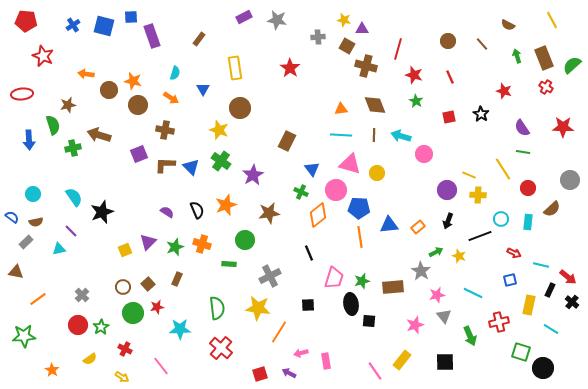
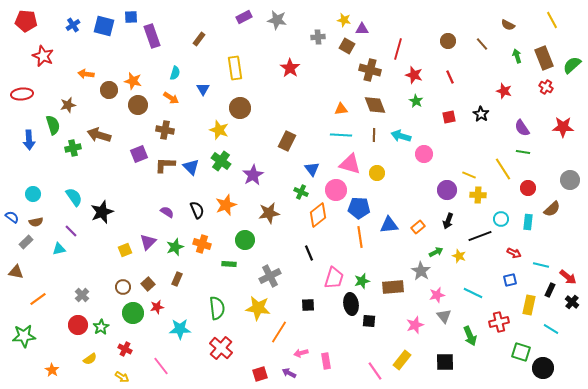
brown cross at (366, 66): moved 4 px right, 4 px down
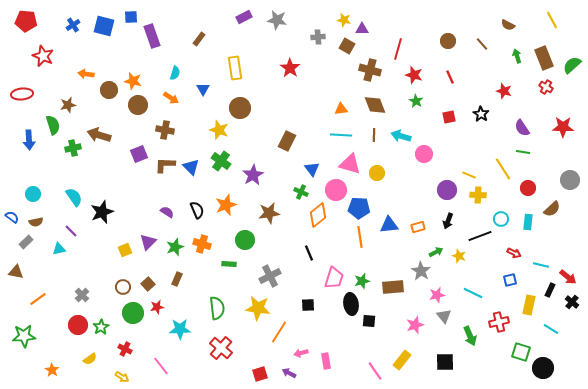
orange rectangle at (418, 227): rotated 24 degrees clockwise
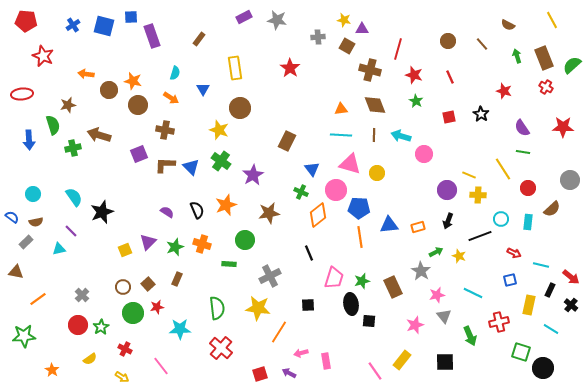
red arrow at (568, 277): moved 3 px right
brown rectangle at (393, 287): rotated 70 degrees clockwise
black cross at (572, 302): moved 1 px left, 3 px down
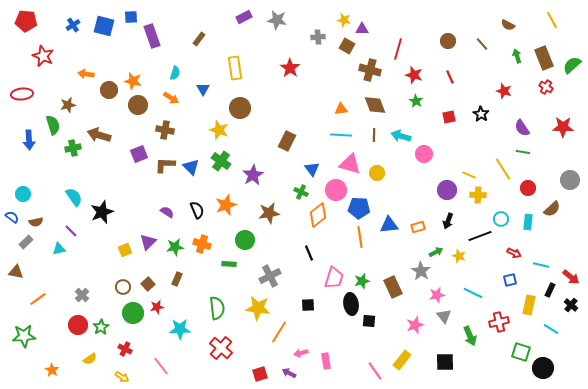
cyan circle at (33, 194): moved 10 px left
green star at (175, 247): rotated 12 degrees clockwise
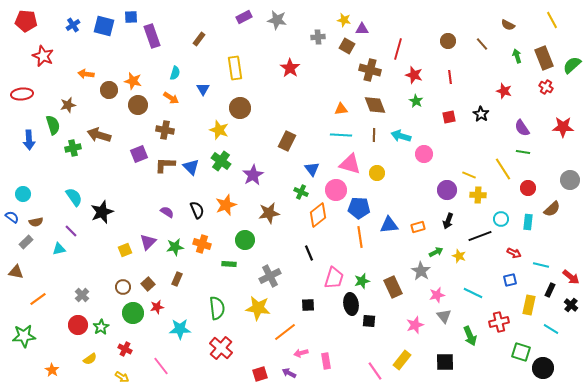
red line at (450, 77): rotated 16 degrees clockwise
orange line at (279, 332): moved 6 px right; rotated 20 degrees clockwise
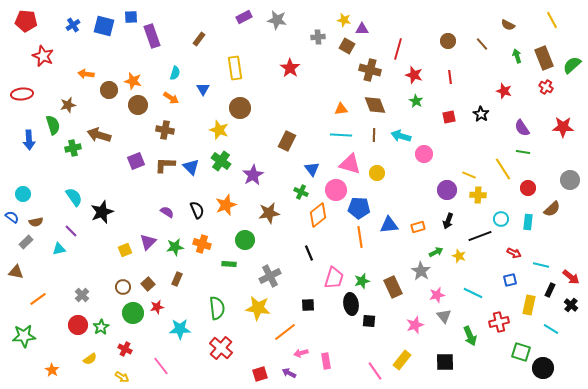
purple square at (139, 154): moved 3 px left, 7 px down
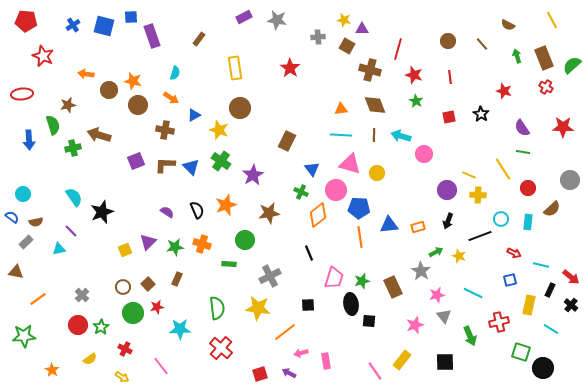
blue triangle at (203, 89): moved 9 px left, 26 px down; rotated 32 degrees clockwise
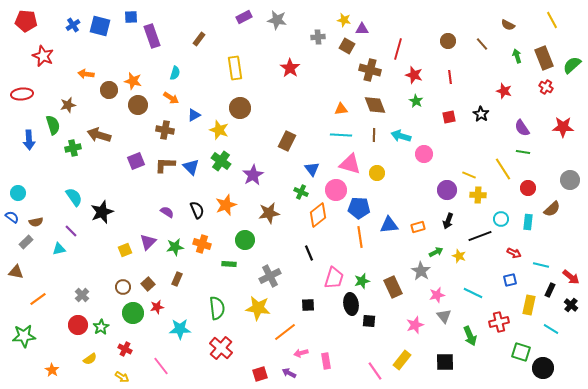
blue square at (104, 26): moved 4 px left
cyan circle at (23, 194): moved 5 px left, 1 px up
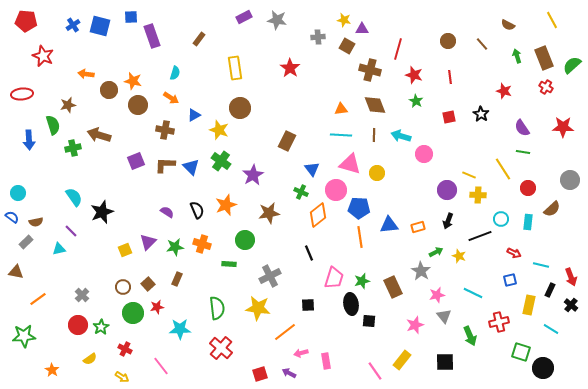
red arrow at (571, 277): rotated 30 degrees clockwise
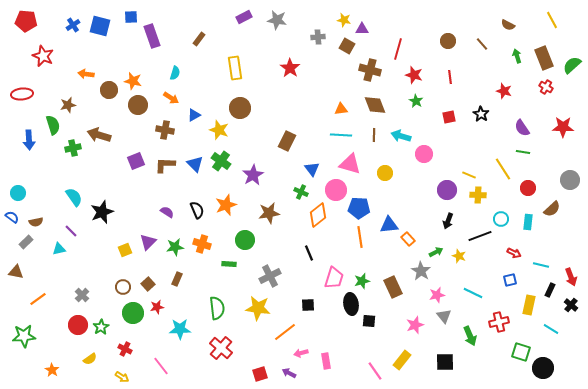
blue triangle at (191, 167): moved 4 px right, 3 px up
yellow circle at (377, 173): moved 8 px right
orange rectangle at (418, 227): moved 10 px left, 12 px down; rotated 64 degrees clockwise
